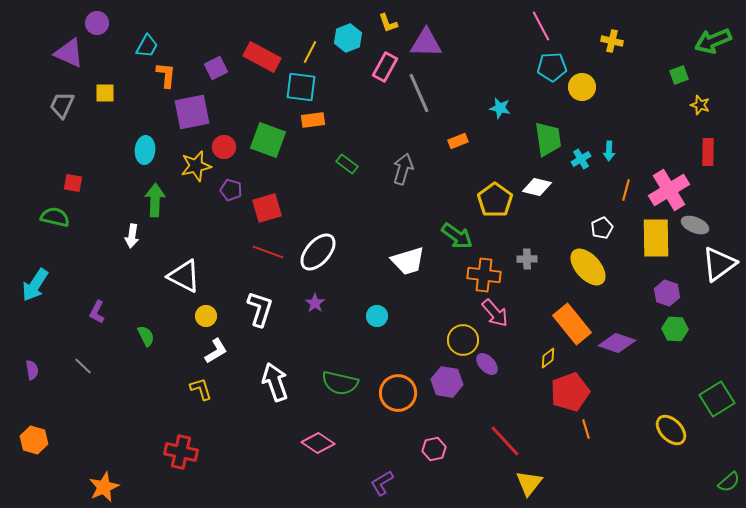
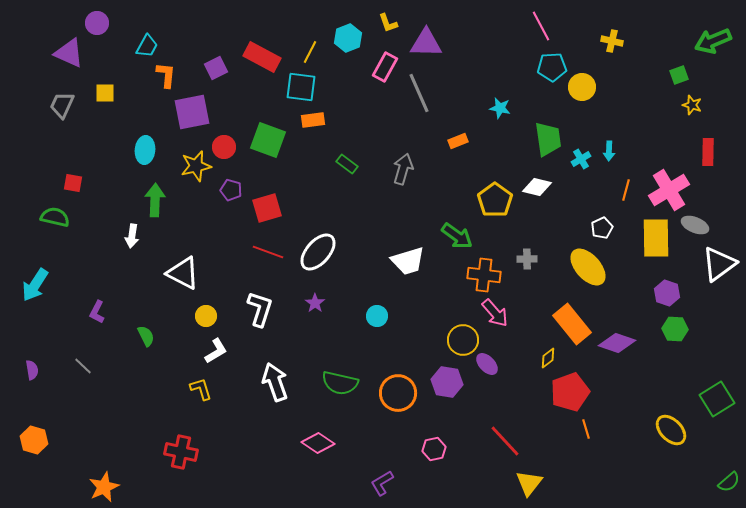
yellow star at (700, 105): moved 8 px left
white triangle at (184, 276): moved 1 px left, 3 px up
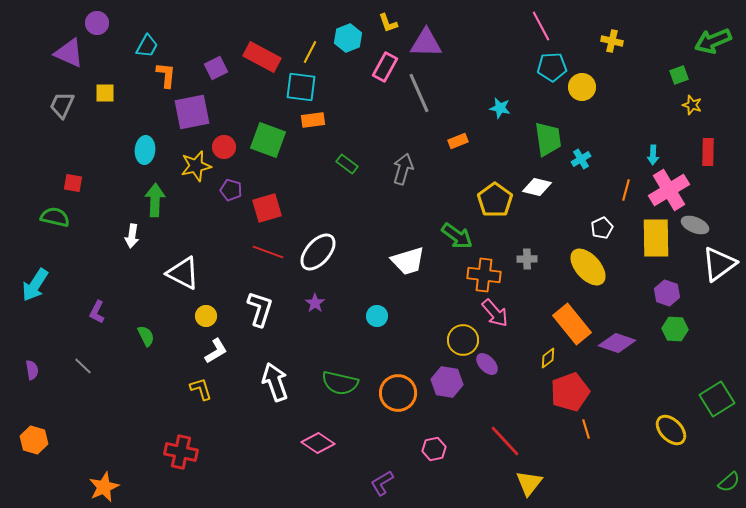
cyan arrow at (609, 151): moved 44 px right, 4 px down
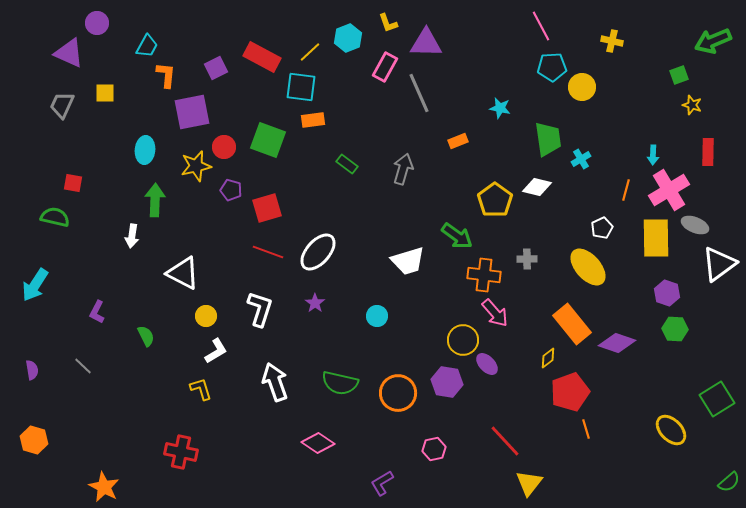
yellow line at (310, 52): rotated 20 degrees clockwise
orange star at (104, 487): rotated 20 degrees counterclockwise
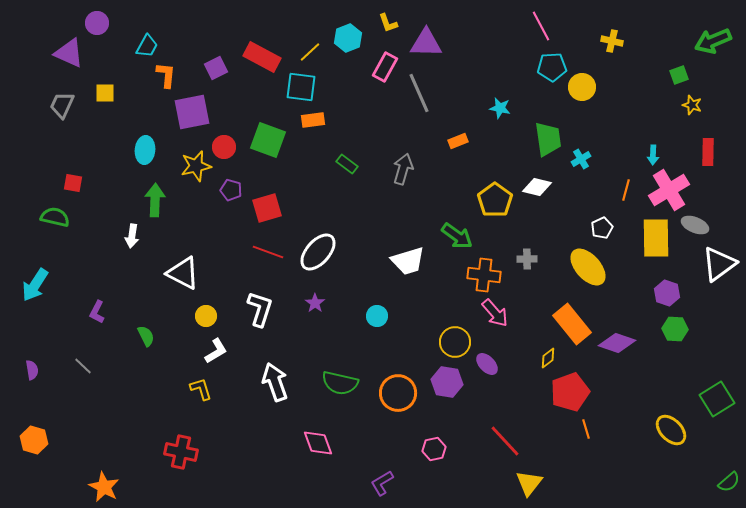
yellow circle at (463, 340): moved 8 px left, 2 px down
pink diamond at (318, 443): rotated 36 degrees clockwise
